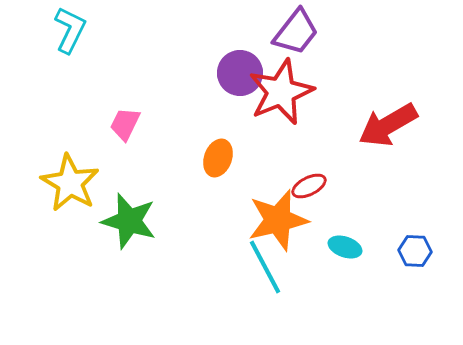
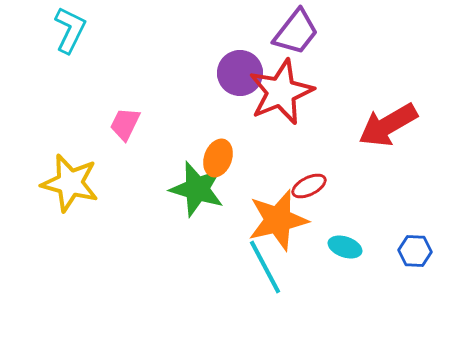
yellow star: rotated 16 degrees counterclockwise
green star: moved 68 px right, 32 px up
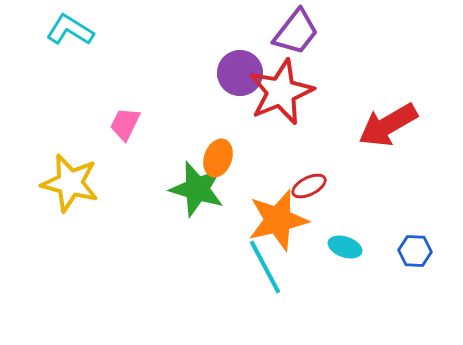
cyan L-shape: rotated 84 degrees counterclockwise
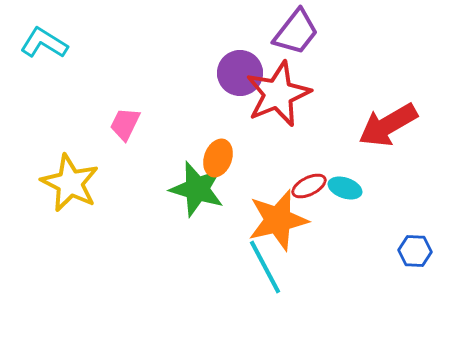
cyan L-shape: moved 26 px left, 13 px down
red star: moved 3 px left, 2 px down
yellow star: rotated 12 degrees clockwise
cyan ellipse: moved 59 px up
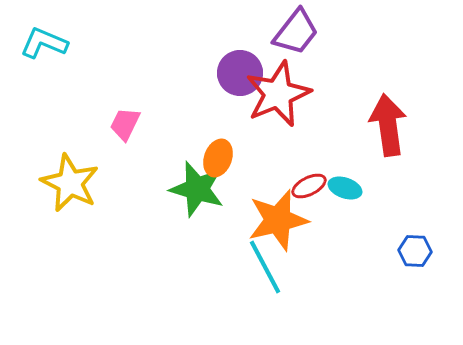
cyan L-shape: rotated 9 degrees counterclockwise
red arrow: rotated 112 degrees clockwise
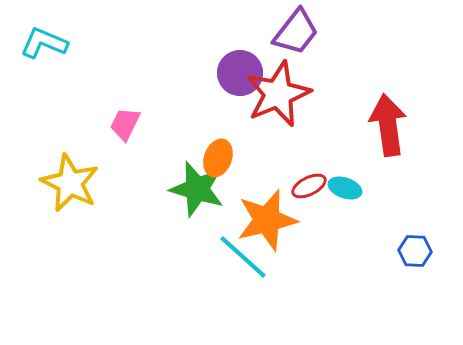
orange star: moved 11 px left
cyan line: moved 22 px left, 10 px up; rotated 20 degrees counterclockwise
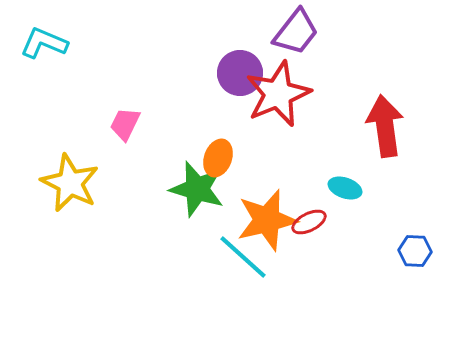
red arrow: moved 3 px left, 1 px down
red ellipse: moved 36 px down
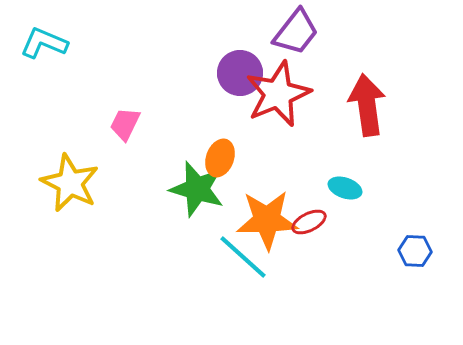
red arrow: moved 18 px left, 21 px up
orange ellipse: moved 2 px right
orange star: rotated 12 degrees clockwise
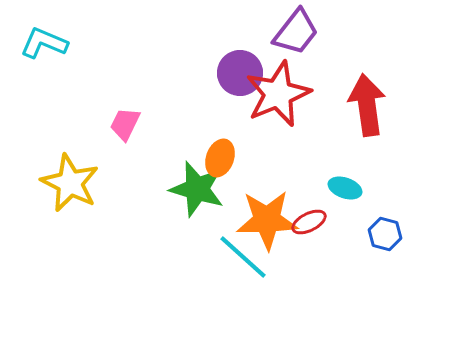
blue hexagon: moved 30 px left, 17 px up; rotated 12 degrees clockwise
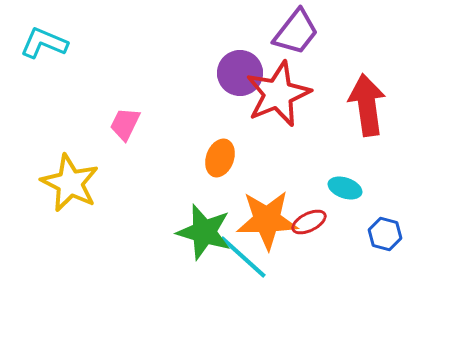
green star: moved 7 px right, 43 px down
